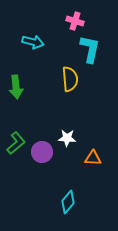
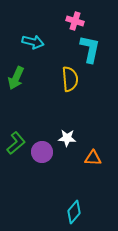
green arrow: moved 9 px up; rotated 30 degrees clockwise
cyan diamond: moved 6 px right, 10 px down
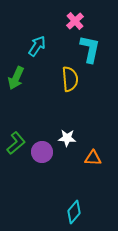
pink cross: rotated 30 degrees clockwise
cyan arrow: moved 4 px right, 4 px down; rotated 70 degrees counterclockwise
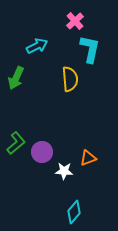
cyan arrow: rotated 30 degrees clockwise
white star: moved 3 px left, 33 px down
orange triangle: moved 5 px left; rotated 24 degrees counterclockwise
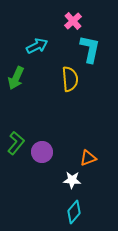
pink cross: moved 2 px left
green L-shape: rotated 10 degrees counterclockwise
white star: moved 8 px right, 9 px down
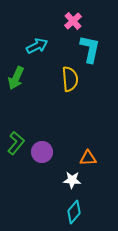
orange triangle: rotated 18 degrees clockwise
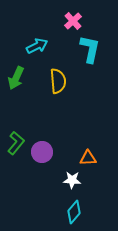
yellow semicircle: moved 12 px left, 2 px down
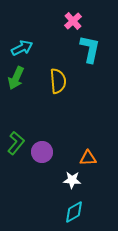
cyan arrow: moved 15 px left, 2 px down
cyan diamond: rotated 20 degrees clockwise
